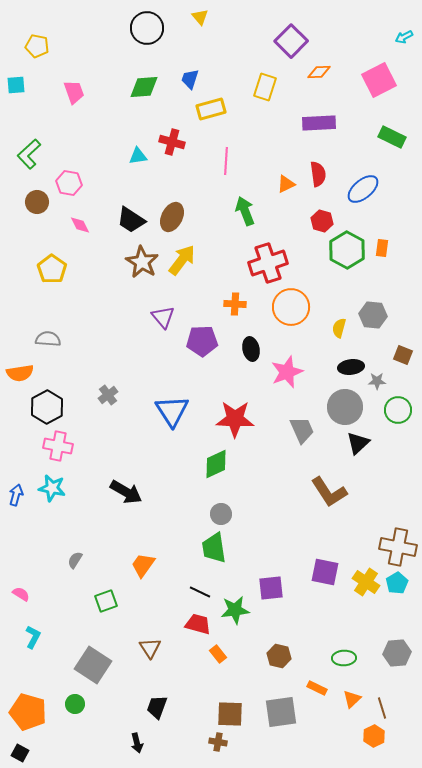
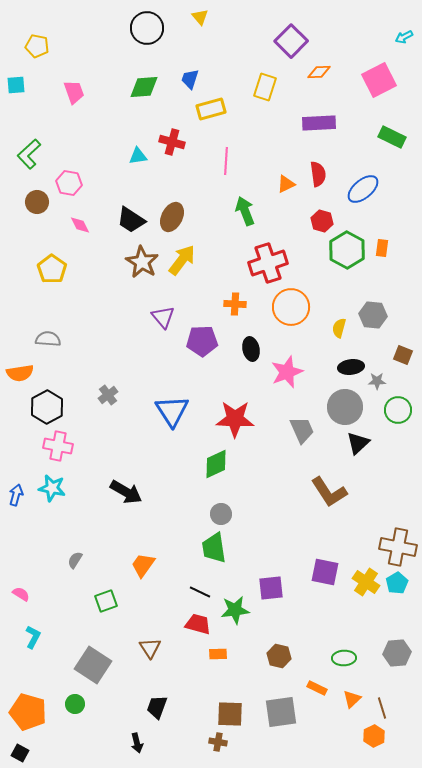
orange rectangle at (218, 654): rotated 54 degrees counterclockwise
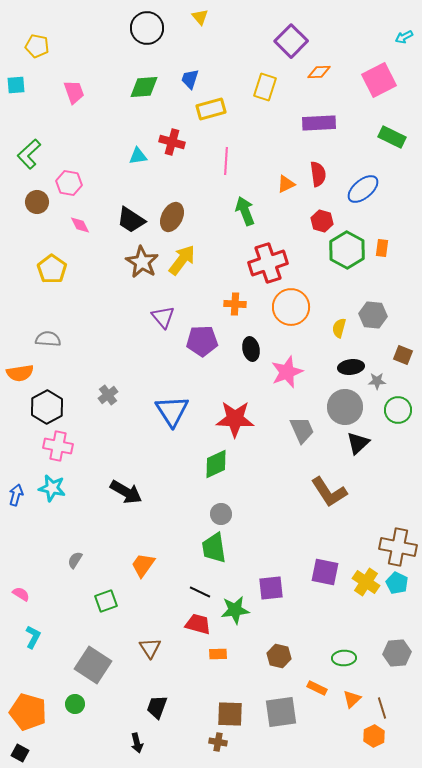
cyan pentagon at (397, 583): rotated 15 degrees counterclockwise
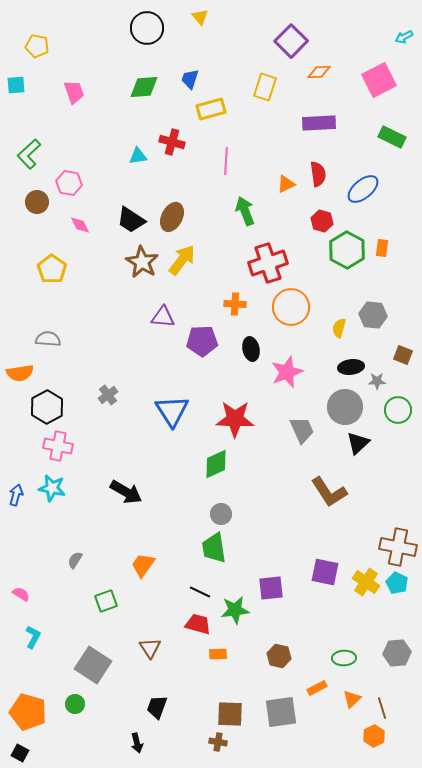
purple triangle at (163, 317): rotated 45 degrees counterclockwise
orange rectangle at (317, 688): rotated 54 degrees counterclockwise
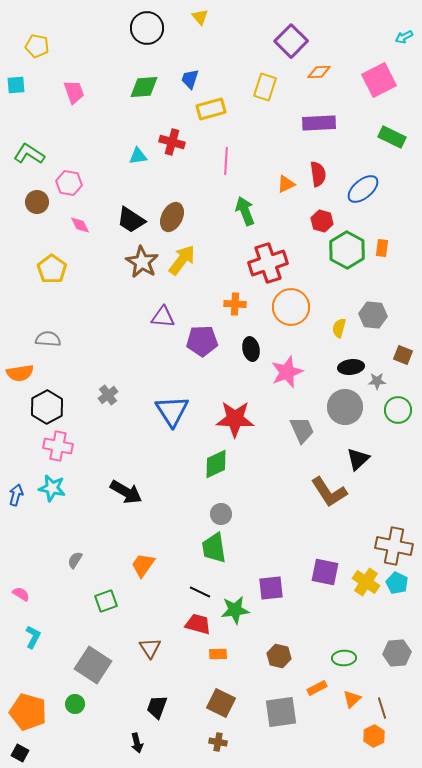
green L-shape at (29, 154): rotated 76 degrees clockwise
black triangle at (358, 443): moved 16 px down
brown cross at (398, 547): moved 4 px left, 1 px up
brown square at (230, 714): moved 9 px left, 11 px up; rotated 24 degrees clockwise
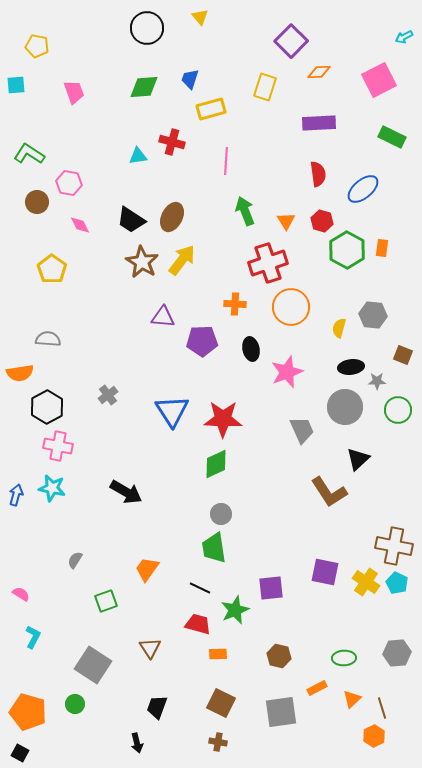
orange triangle at (286, 184): moved 37 px down; rotated 36 degrees counterclockwise
red star at (235, 419): moved 12 px left
orange trapezoid at (143, 565): moved 4 px right, 4 px down
black line at (200, 592): moved 4 px up
green star at (235, 610): rotated 16 degrees counterclockwise
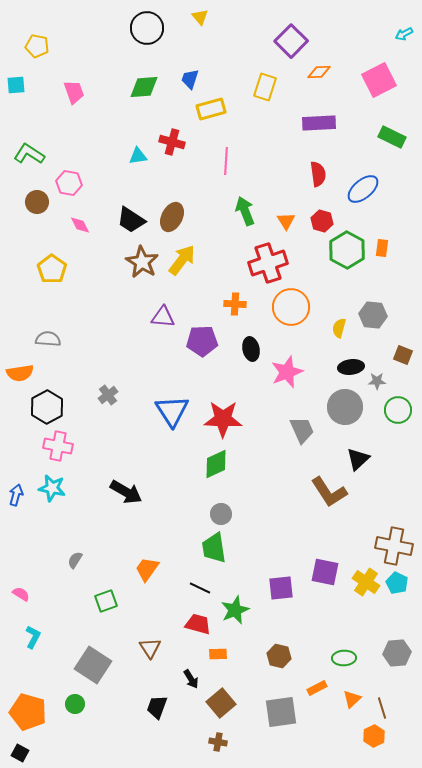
cyan arrow at (404, 37): moved 3 px up
purple square at (271, 588): moved 10 px right
brown square at (221, 703): rotated 24 degrees clockwise
black arrow at (137, 743): moved 54 px right, 64 px up; rotated 18 degrees counterclockwise
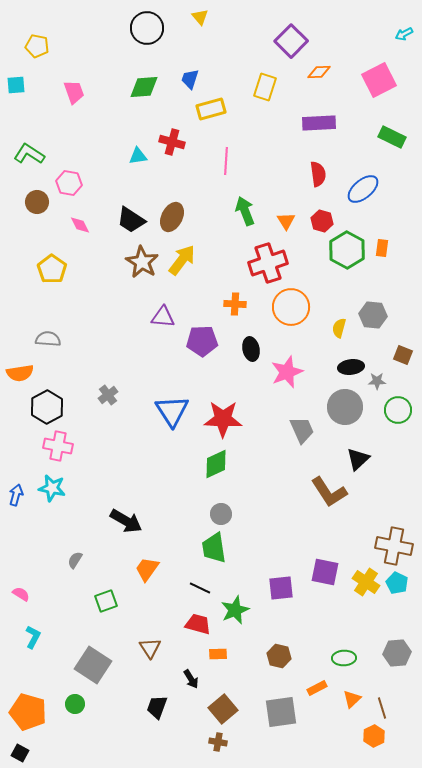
black arrow at (126, 492): moved 29 px down
brown square at (221, 703): moved 2 px right, 6 px down
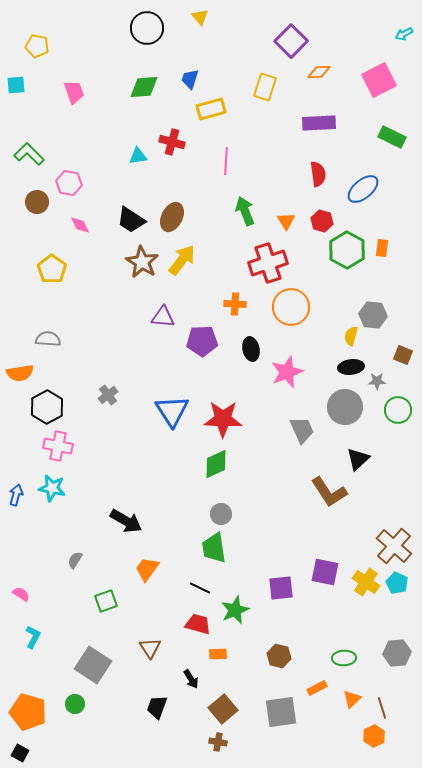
green L-shape at (29, 154): rotated 12 degrees clockwise
yellow semicircle at (339, 328): moved 12 px right, 8 px down
brown cross at (394, 546): rotated 30 degrees clockwise
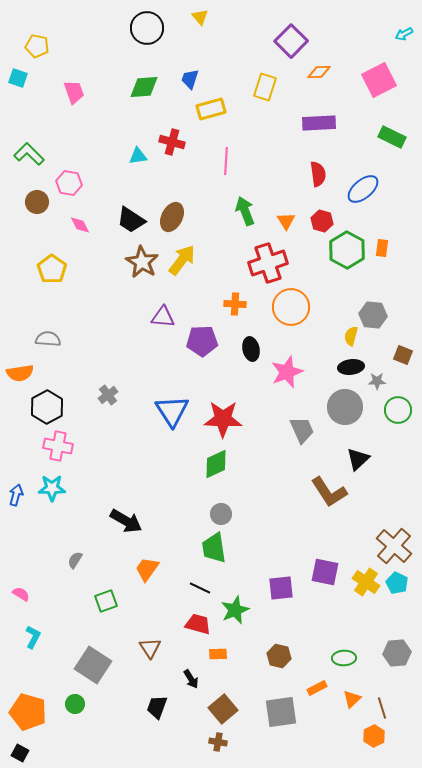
cyan square at (16, 85): moved 2 px right, 7 px up; rotated 24 degrees clockwise
cyan star at (52, 488): rotated 12 degrees counterclockwise
